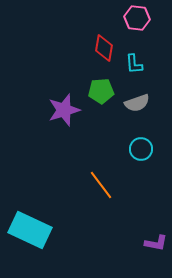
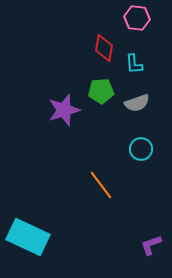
cyan rectangle: moved 2 px left, 7 px down
purple L-shape: moved 5 px left, 2 px down; rotated 150 degrees clockwise
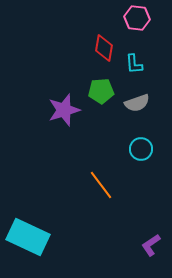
purple L-shape: rotated 15 degrees counterclockwise
